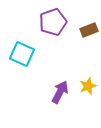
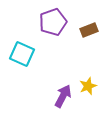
purple arrow: moved 3 px right, 4 px down
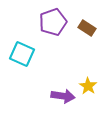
brown rectangle: moved 2 px left, 2 px up; rotated 54 degrees clockwise
yellow star: rotated 18 degrees counterclockwise
purple arrow: rotated 70 degrees clockwise
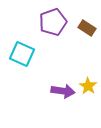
purple arrow: moved 5 px up
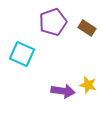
yellow star: moved 1 px up; rotated 18 degrees counterclockwise
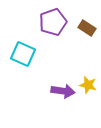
cyan square: moved 1 px right
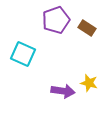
purple pentagon: moved 3 px right, 2 px up
yellow star: moved 1 px right, 2 px up
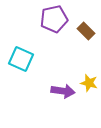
purple pentagon: moved 2 px left, 1 px up; rotated 8 degrees clockwise
brown rectangle: moved 1 px left, 3 px down; rotated 12 degrees clockwise
cyan square: moved 2 px left, 5 px down
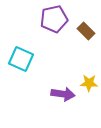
yellow star: rotated 12 degrees counterclockwise
purple arrow: moved 3 px down
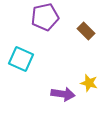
purple pentagon: moved 9 px left, 2 px up
yellow star: rotated 12 degrees clockwise
